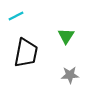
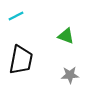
green triangle: rotated 42 degrees counterclockwise
black trapezoid: moved 5 px left, 7 px down
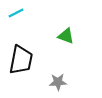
cyan line: moved 3 px up
gray star: moved 12 px left, 7 px down
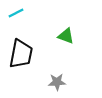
black trapezoid: moved 6 px up
gray star: moved 1 px left
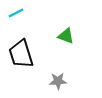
black trapezoid: rotated 152 degrees clockwise
gray star: moved 1 px right, 1 px up
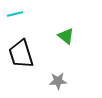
cyan line: moved 1 px left, 1 px down; rotated 14 degrees clockwise
green triangle: rotated 18 degrees clockwise
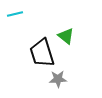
black trapezoid: moved 21 px right, 1 px up
gray star: moved 2 px up
